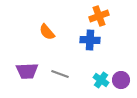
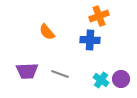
purple circle: moved 1 px up
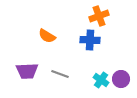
orange semicircle: moved 4 px down; rotated 18 degrees counterclockwise
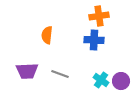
orange cross: rotated 12 degrees clockwise
orange semicircle: moved 1 px up; rotated 66 degrees clockwise
blue cross: moved 4 px right
purple circle: moved 2 px down
